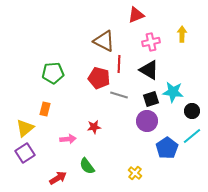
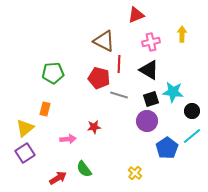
green semicircle: moved 3 px left, 3 px down
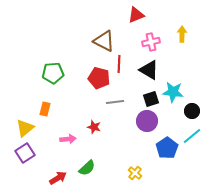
gray line: moved 4 px left, 7 px down; rotated 24 degrees counterclockwise
red star: rotated 24 degrees clockwise
green semicircle: moved 3 px right, 1 px up; rotated 96 degrees counterclockwise
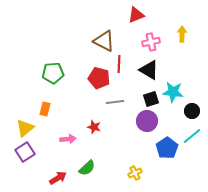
purple square: moved 1 px up
yellow cross: rotated 24 degrees clockwise
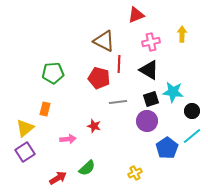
gray line: moved 3 px right
red star: moved 1 px up
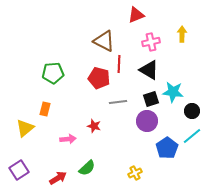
purple square: moved 6 px left, 18 px down
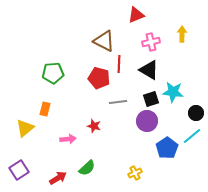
black circle: moved 4 px right, 2 px down
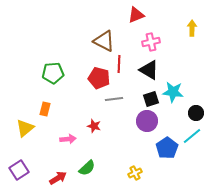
yellow arrow: moved 10 px right, 6 px up
gray line: moved 4 px left, 3 px up
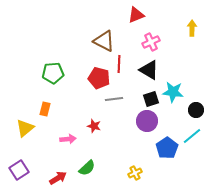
pink cross: rotated 12 degrees counterclockwise
black circle: moved 3 px up
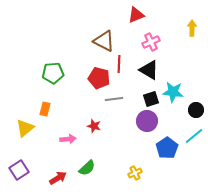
cyan line: moved 2 px right
